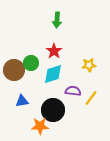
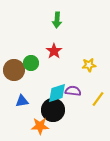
cyan diamond: moved 4 px right, 19 px down
yellow line: moved 7 px right, 1 px down
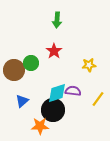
blue triangle: rotated 32 degrees counterclockwise
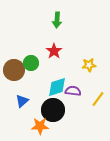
cyan diamond: moved 6 px up
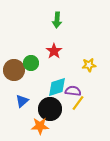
yellow line: moved 20 px left, 4 px down
black circle: moved 3 px left, 1 px up
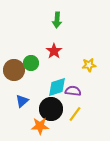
yellow line: moved 3 px left, 11 px down
black circle: moved 1 px right
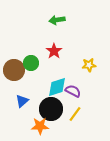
green arrow: rotated 77 degrees clockwise
purple semicircle: rotated 21 degrees clockwise
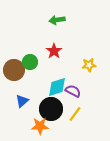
green circle: moved 1 px left, 1 px up
